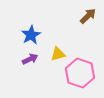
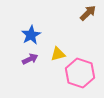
brown arrow: moved 3 px up
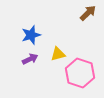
blue star: rotated 12 degrees clockwise
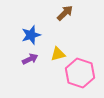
brown arrow: moved 23 px left
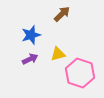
brown arrow: moved 3 px left, 1 px down
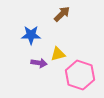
blue star: rotated 18 degrees clockwise
purple arrow: moved 9 px right, 4 px down; rotated 35 degrees clockwise
pink hexagon: moved 2 px down
